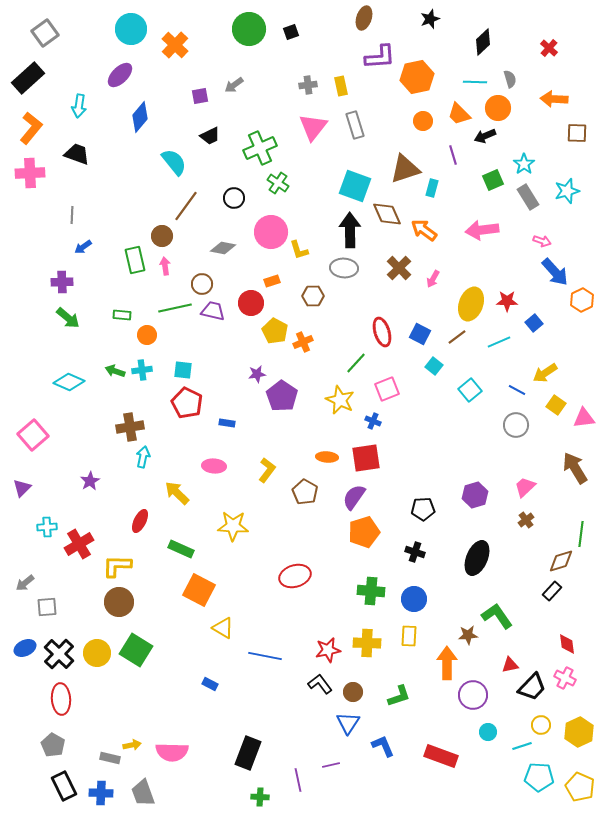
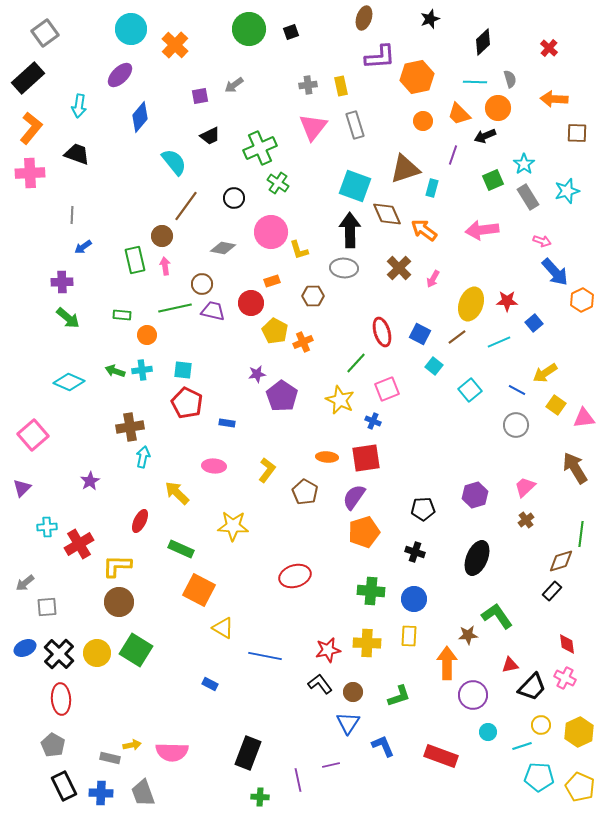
purple line at (453, 155): rotated 36 degrees clockwise
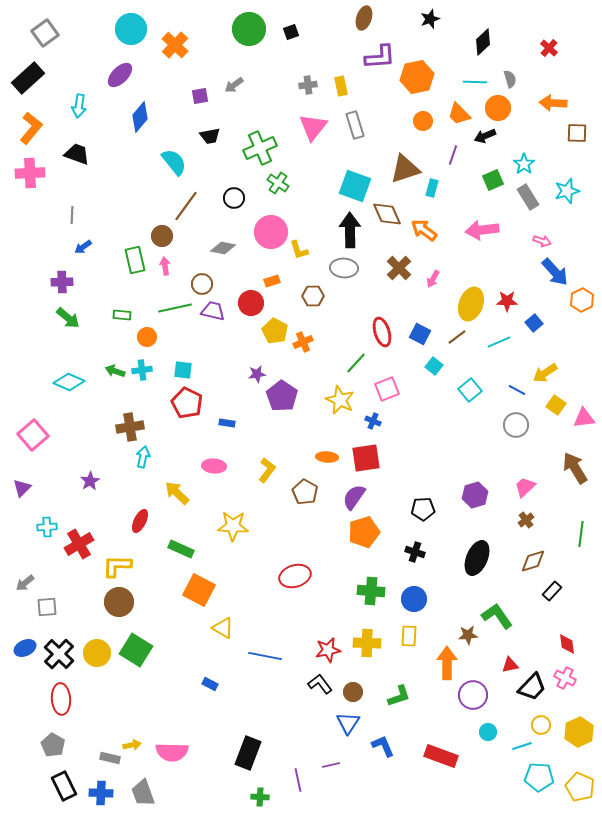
orange arrow at (554, 99): moved 1 px left, 4 px down
black trapezoid at (210, 136): rotated 15 degrees clockwise
orange circle at (147, 335): moved 2 px down
brown diamond at (561, 561): moved 28 px left
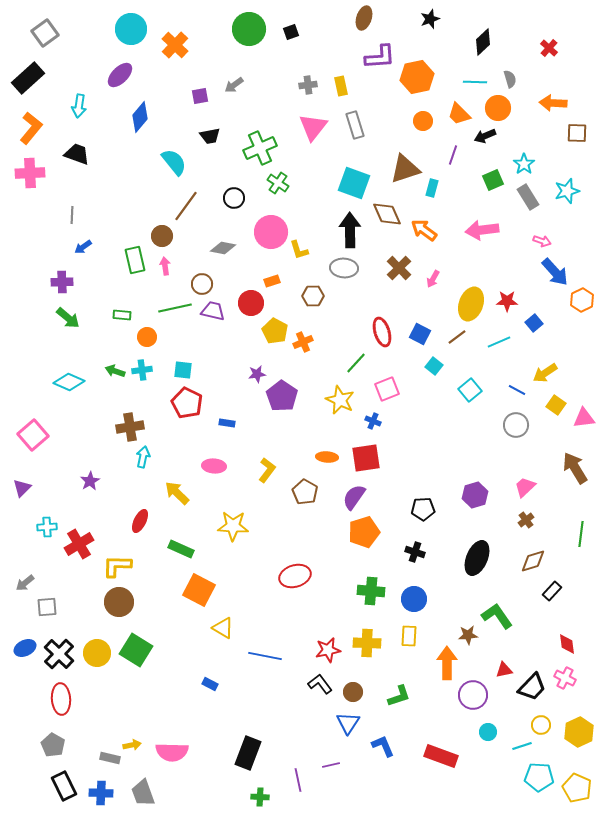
cyan square at (355, 186): moved 1 px left, 3 px up
red triangle at (510, 665): moved 6 px left, 5 px down
yellow pentagon at (580, 787): moved 3 px left, 1 px down
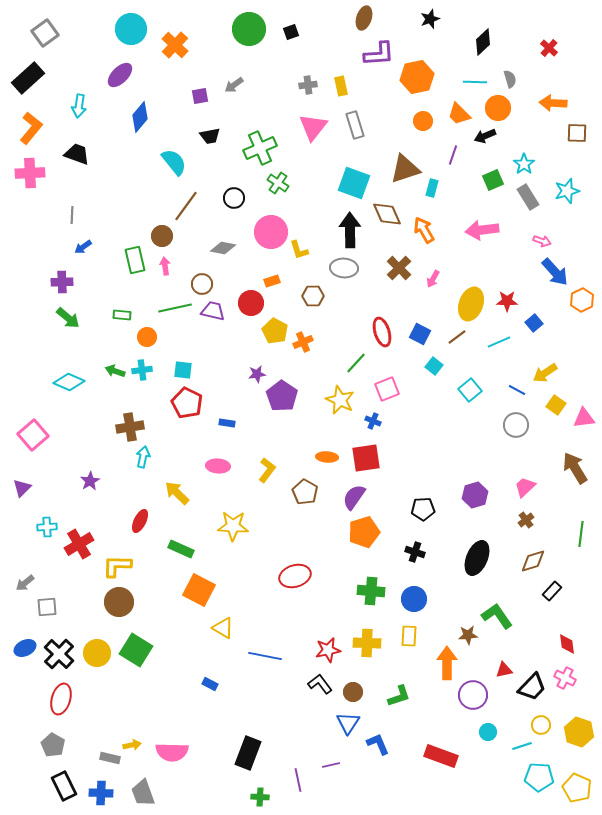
purple L-shape at (380, 57): moved 1 px left, 3 px up
orange arrow at (424, 230): rotated 24 degrees clockwise
pink ellipse at (214, 466): moved 4 px right
red ellipse at (61, 699): rotated 20 degrees clockwise
yellow hexagon at (579, 732): rotated 16 degrees counterclockwise
blue L-shape at (383, 746): moved 5 px left, 2 px up
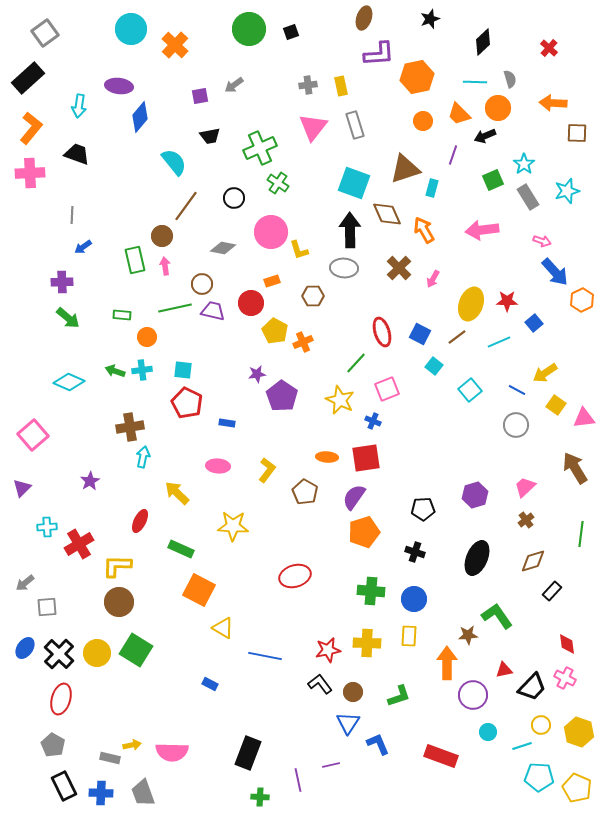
purple ellipse at (120, 75): moved 1 px left, 11 px down; rotated 52 degrees clockwise
blue ellipse at (25, 648): rotated 30 degrees counterclockwise
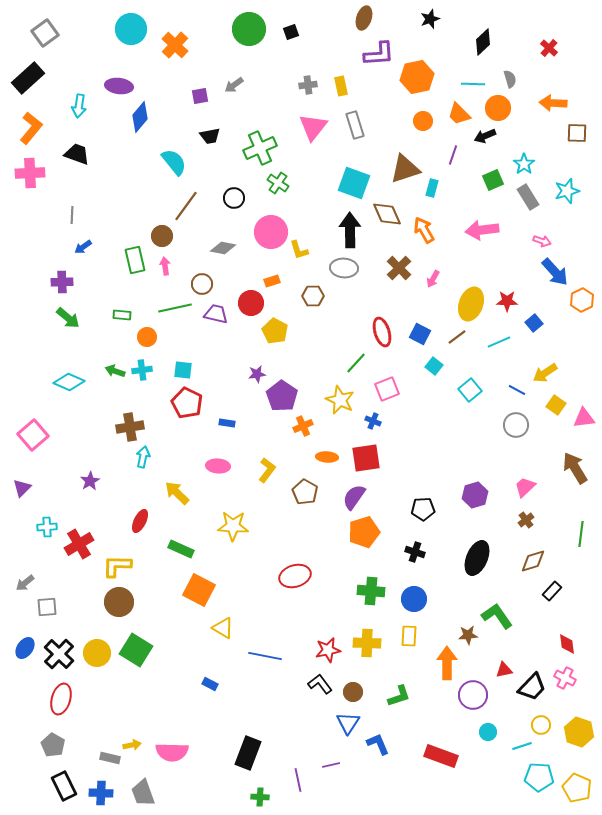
cyan line at (475, 82): moved 2 px left, 2 px down
purple trapezoid at (213, 311): moved 3 px right, 3 px down
orange cross at (303, 342): moved 84 px down
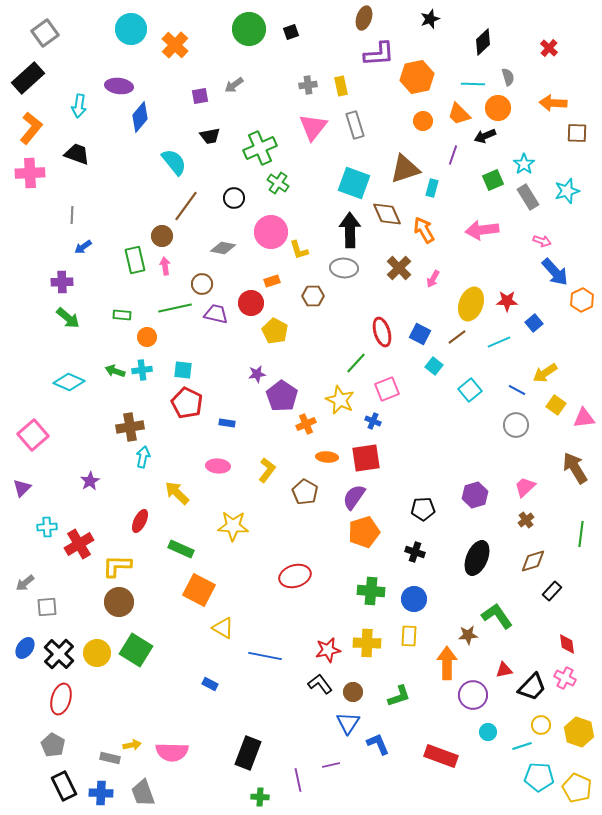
gray semicircle at (510, 79): moved 2 px left, 2 px up
orange cross at (303, 426): moved 3 px right, 2 px up
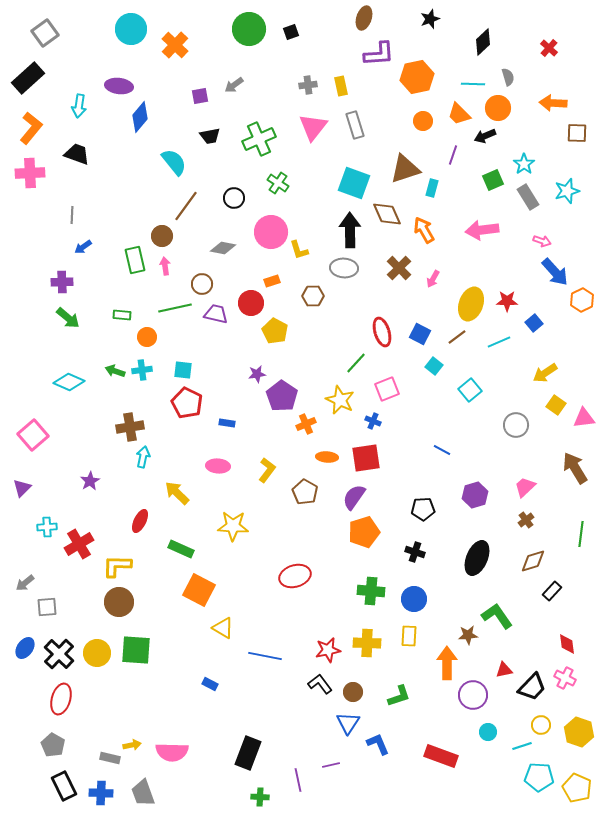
green cross at (260, 148): moved 1 px left, 9 px up
blue line at (517, 390): moved 75 px left, 60 px down
green square at (136, 650): rotated 28 degrees counterclockwise
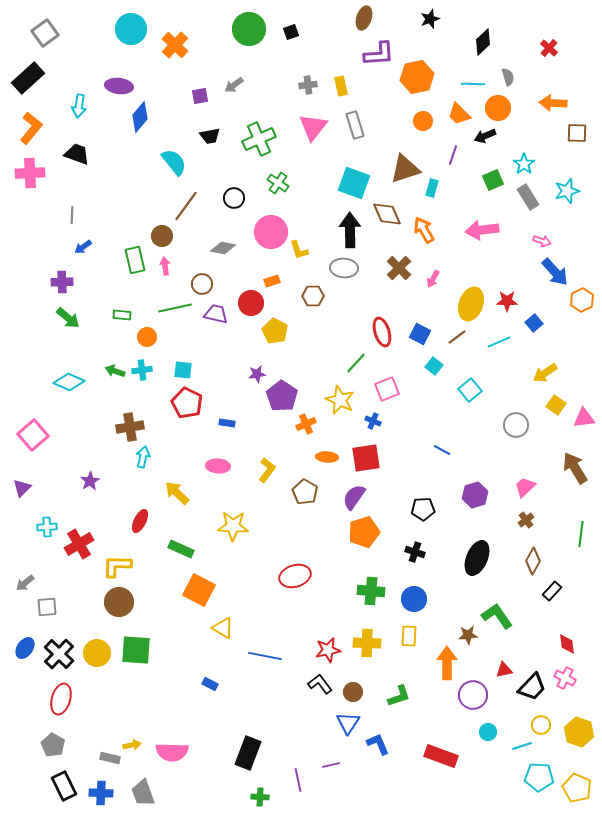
brown diamond at (533, 561): rotated 44 degrees counterclockwise
